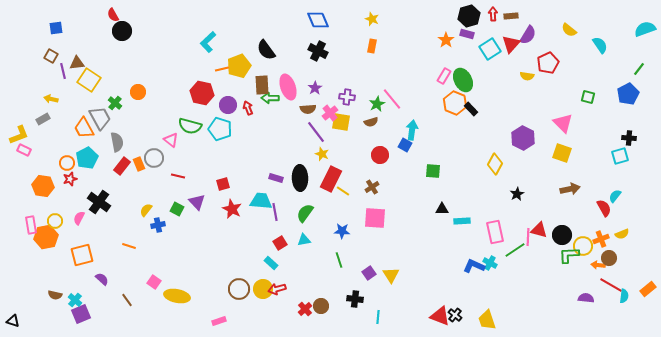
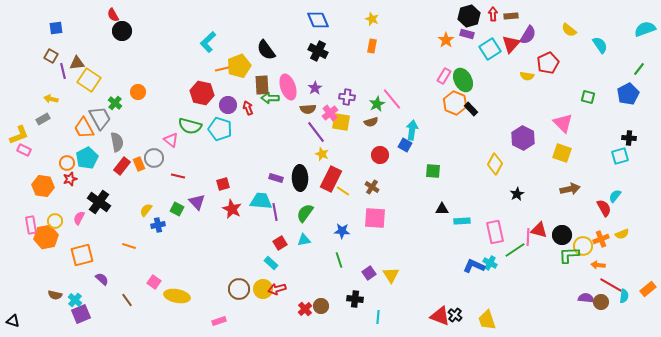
brown cross at (372, 187): rotated 24 degrees counterclockwise
brown circle at (609, 258): moved 8 px left, 44 px down
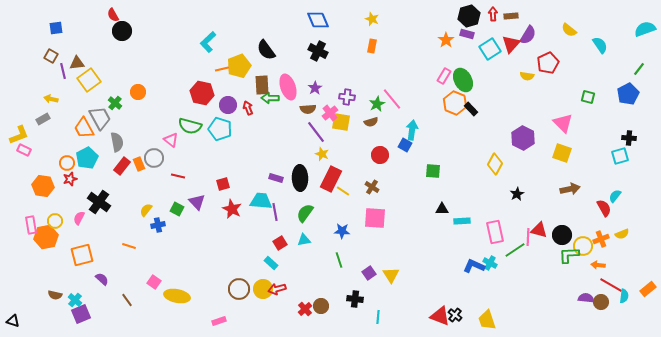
yellow square at (89, 80): rotated 20 degrees clockwise
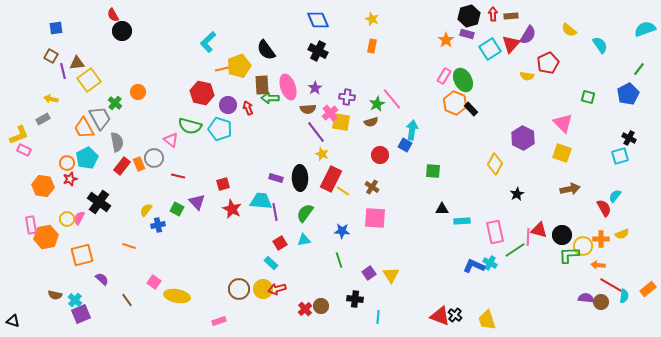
black cross at (629, 138): rotated 24 degrees clockwise
yellow circle at (55, 221): moved 12 px right, 2 px up
orange cross at (601, 239): rotated 21 degrees clockwise
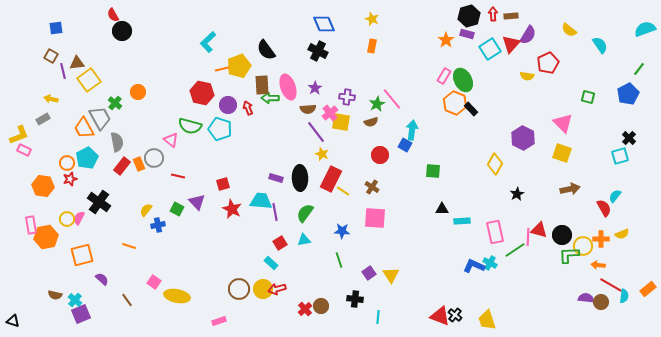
blue diamond at (318, 20): moved 6 px right, 4 px down
black cross at (629, 138): rotated 16 degrees clockwise
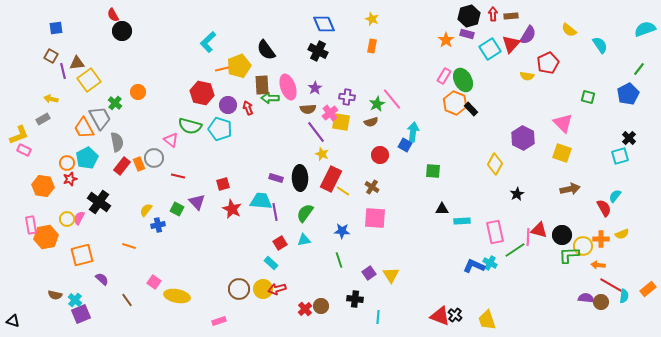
cyan arrow at (412, 130): moved 1 px right, 2 px down
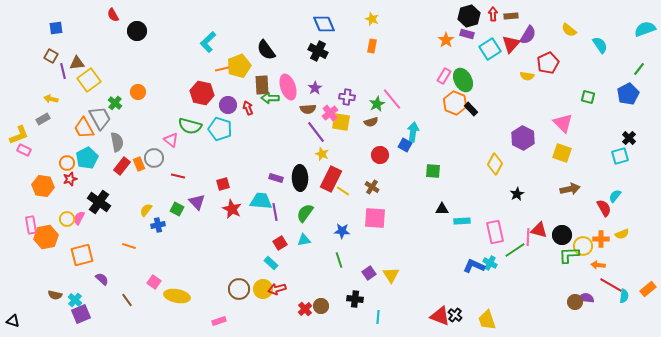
black circle at (122, 31): moved 15 px right
brown circle at (601, 302): moved 26 px left
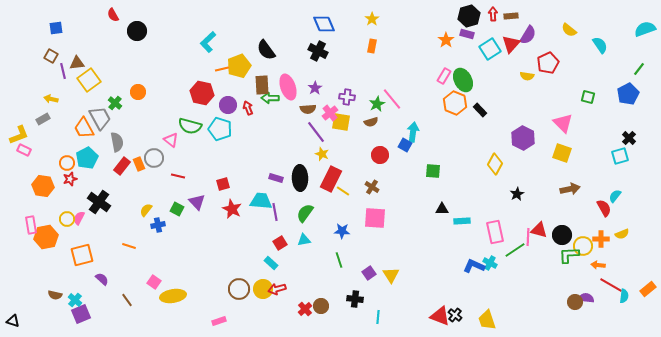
yellow star at (372, 19): rotated 16 degrees clockwise
black rectangle at (471, 109): moved 9 px right, 1 px down
yellow ellipse at (177, 296): moved 4 px left; rotated 20 degrees counterclockwise
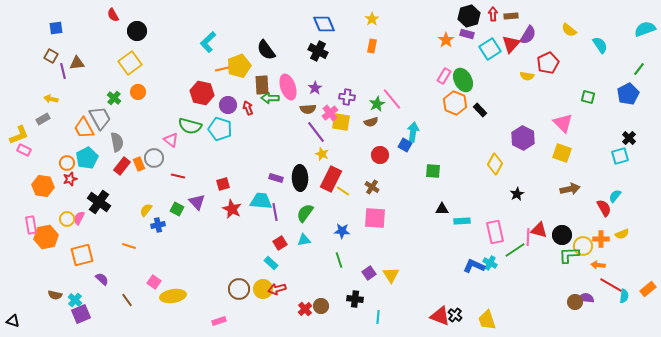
yellow square at (89, 80): moved 41 px right, 17 px up
green cross at (115, 103): moved 1 px left, 5 px up
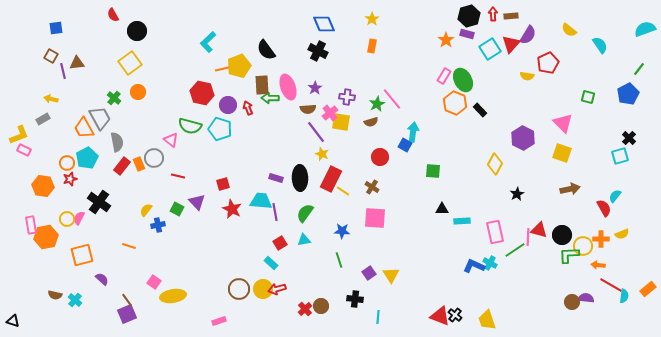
red circle at (380, 155): moved 2 px down
brown circle at (575, 302): moved 3 px left
purple square at (81, 314): moved 46 px right
